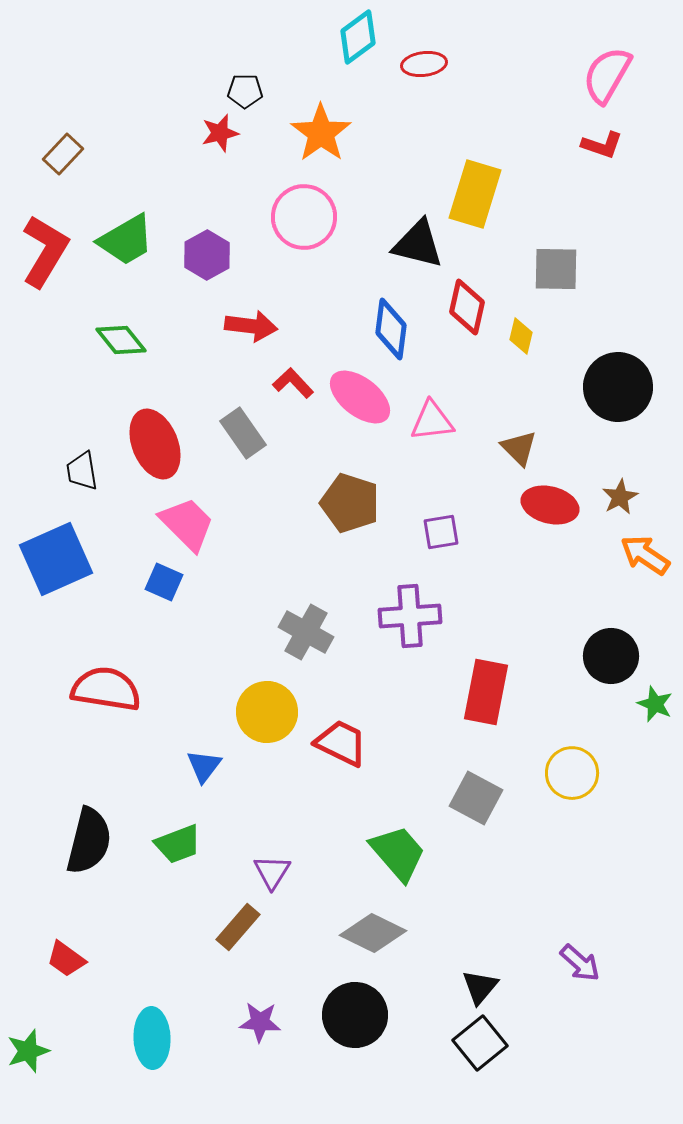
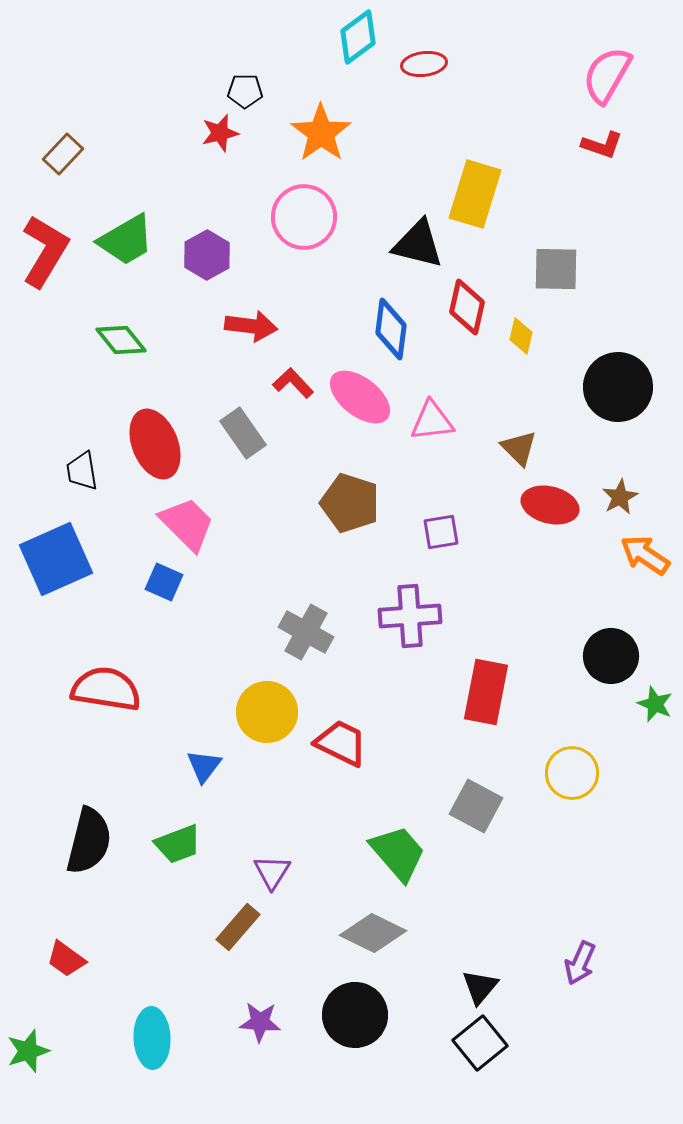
gray square at (476, 798): moved 8 px down
purple arrow at (580, 963): rotated 72 degrees clockwise
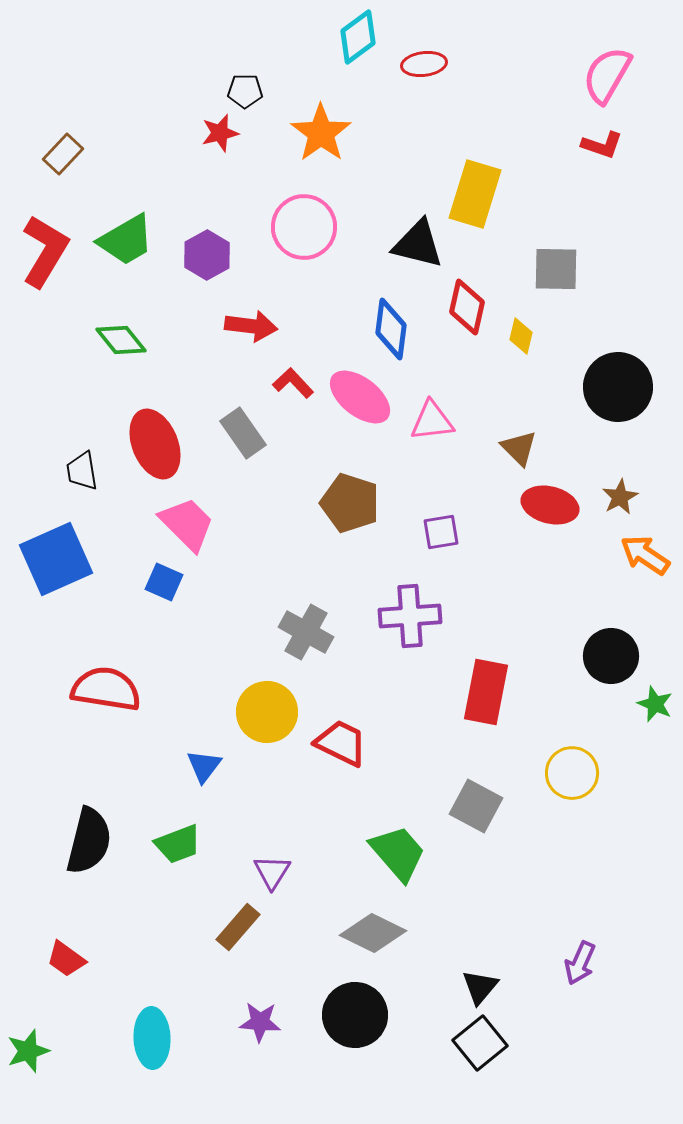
pink circle at (304, 217): moved 10 px down
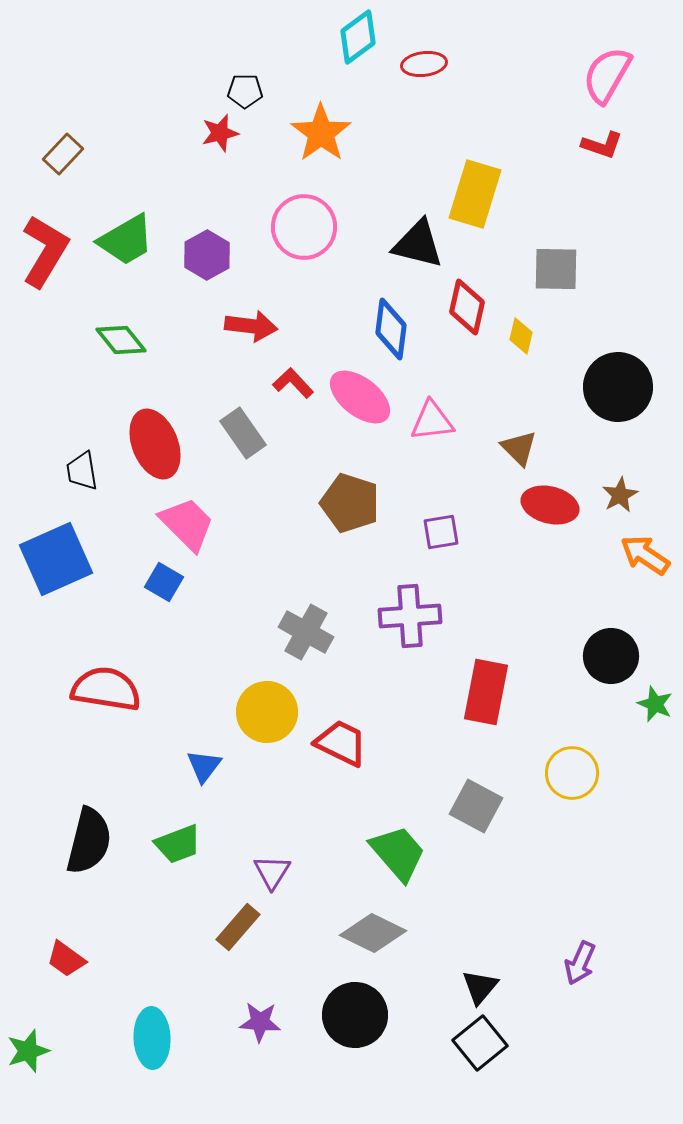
brown star at (620, 497): moved 2 px up
blue square at (164, 582): rotated 6 degrees clockwise
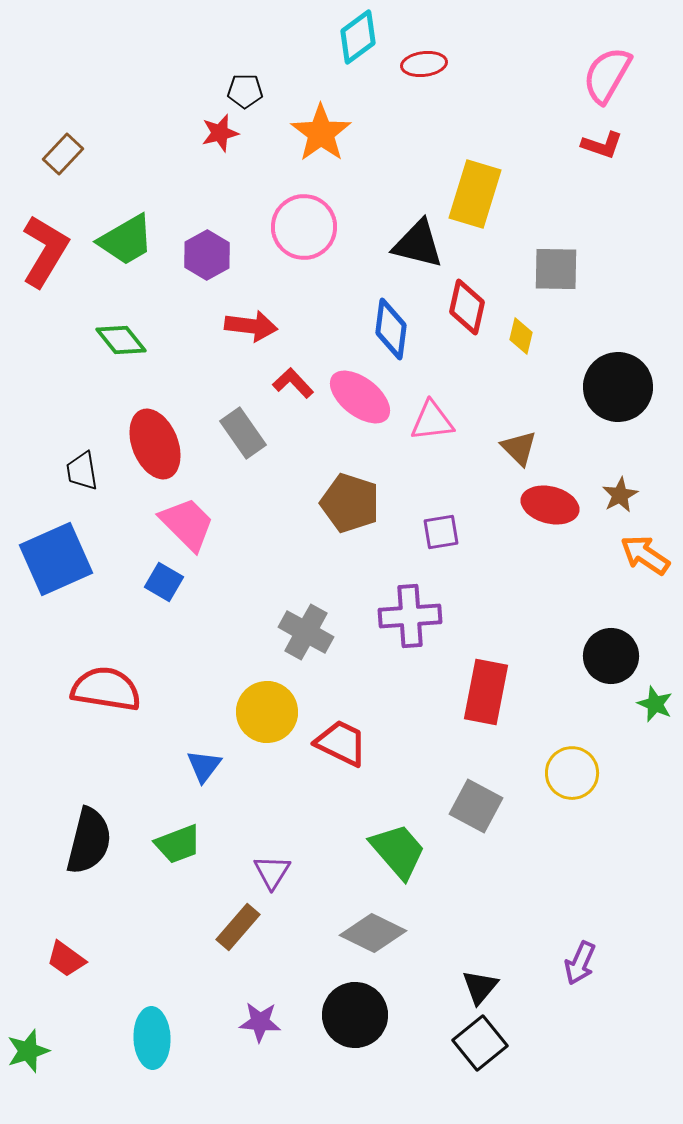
green trapezoid at (398, 853): moved 2 px up
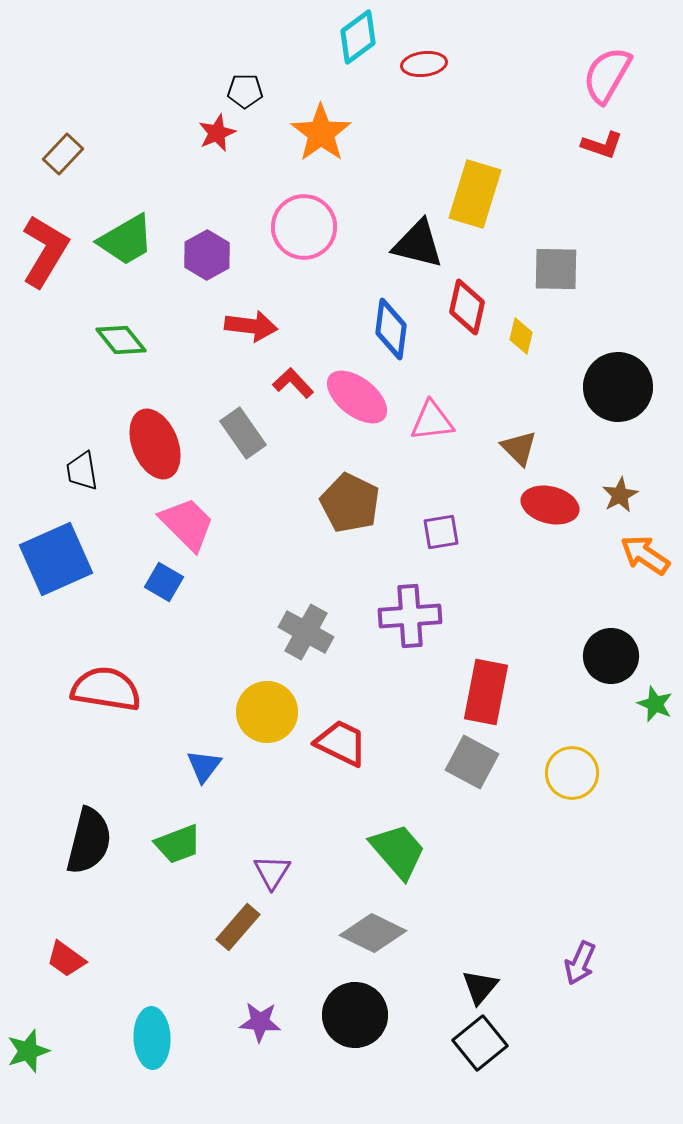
red star at (220, 133): moved 3 px left; rotated 9 degrees counterclockwise
pink ellipse at (360, 397): moved 3 px left
brown pentagon at (350, 503): rotated 8 degrees clockwise
gray square at (476, 806): moved 4 px left, 44 px up
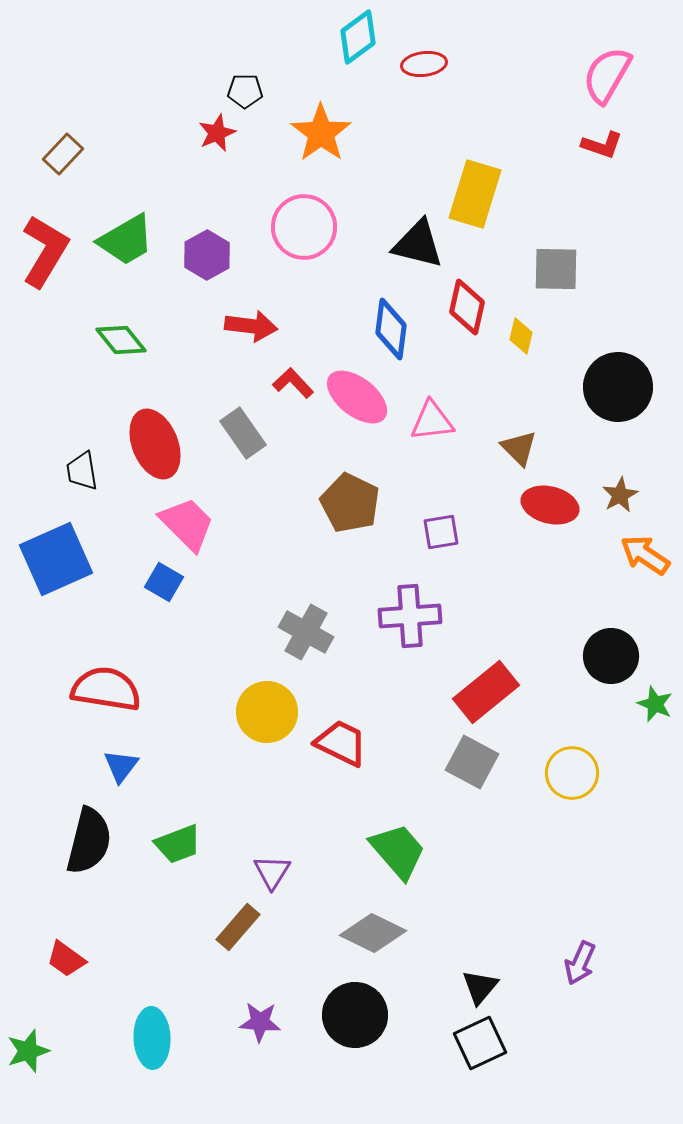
red rectangle at (486, 692): rotated 40 degrees clockwise
blue triangle at (204, 766): moved 83 px left
black square at (480, 1043): rotated 14 degrees clockwise
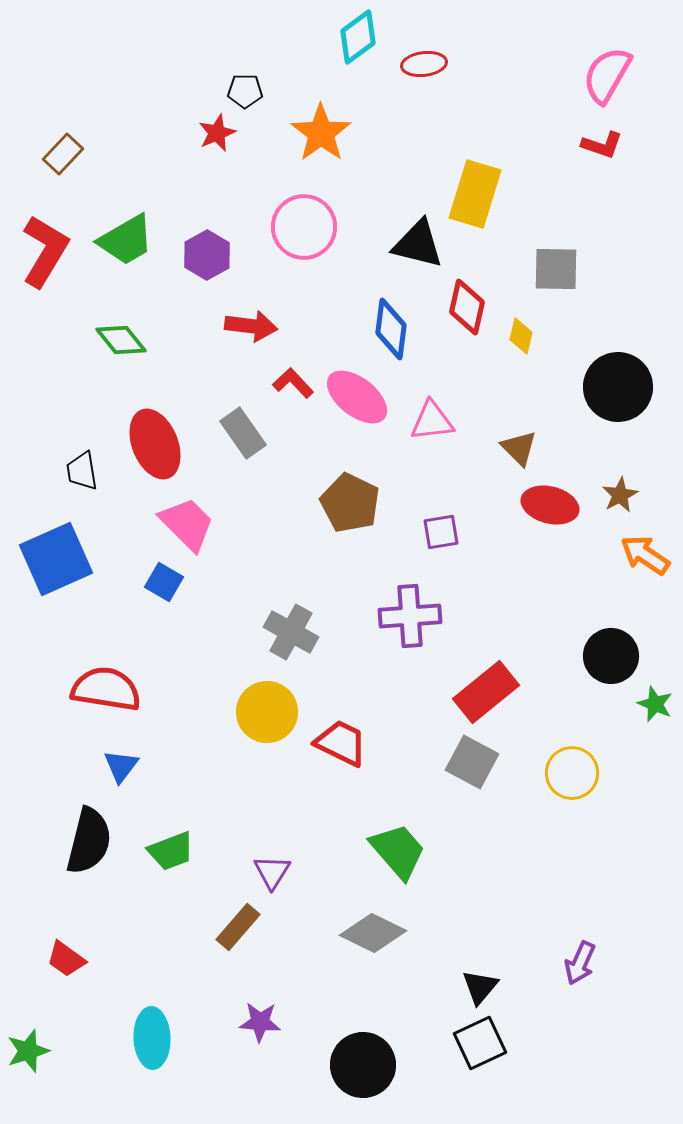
gray cross at (306, 632): moved 15 px left
green trapezoid at (178, 844): moved 7 px left, 7 px down
black circle at (355, 1015): moved 8 px right, 50 px down
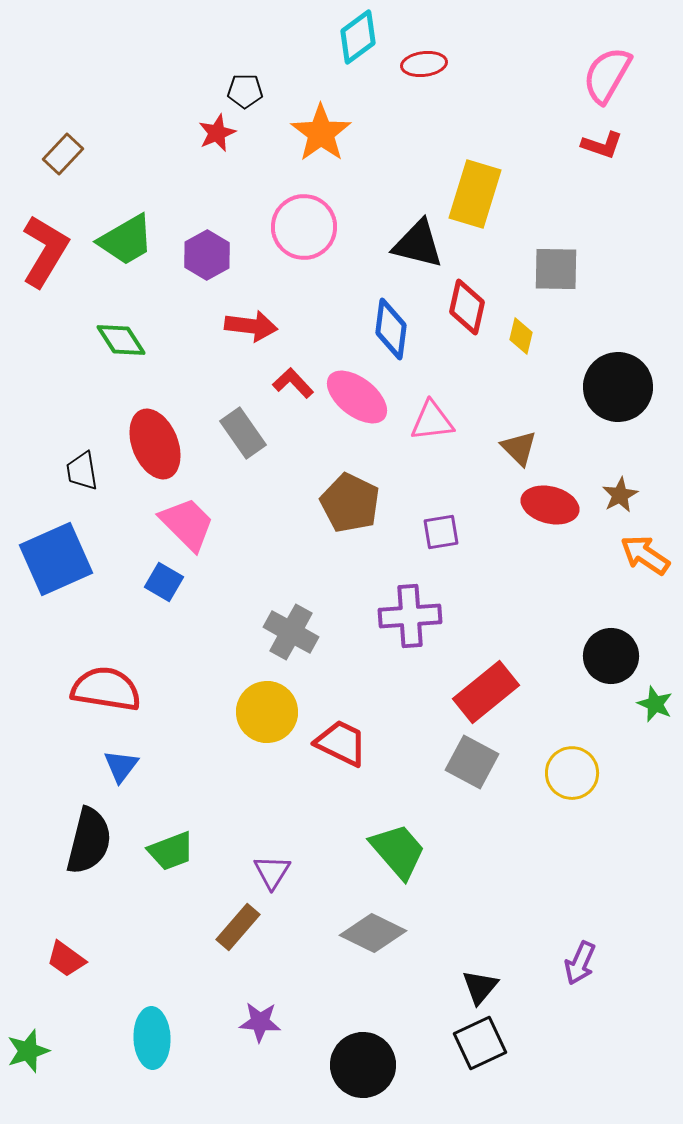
green diamond at (121, 340): rotated 6 degrees clockwise
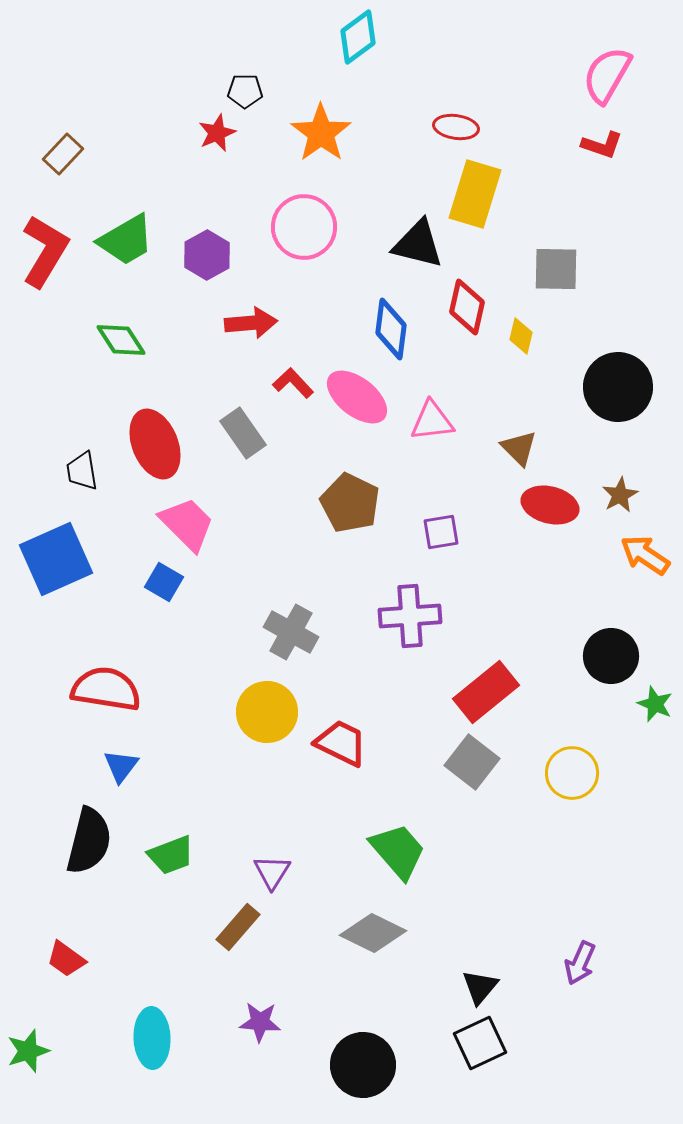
red ellipse at (424, 64): moved 32 px right, 63 px down; rotated 15 degrees clockwise
red arrow at (251, 326): moved 3 px up; rotated 12 degrees counterclockwise
gray square at (472, 762): rotated 10 degrees clockwise
green trapezoid at (171, 851): moved 4 px down
